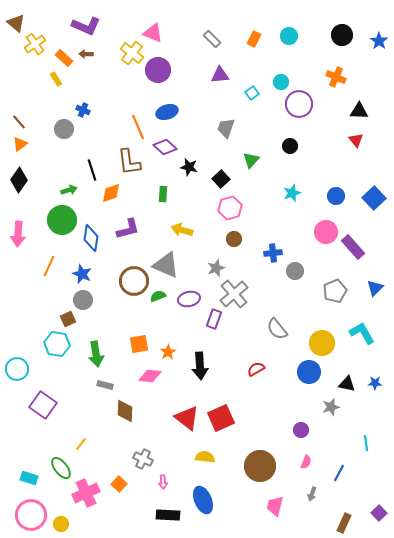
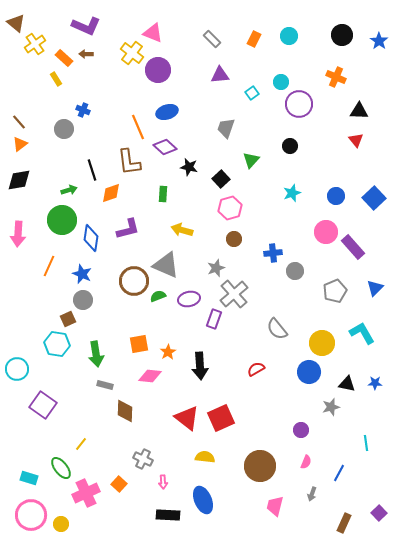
black diamond at (19, 180): rotated 45 degrees clockwise
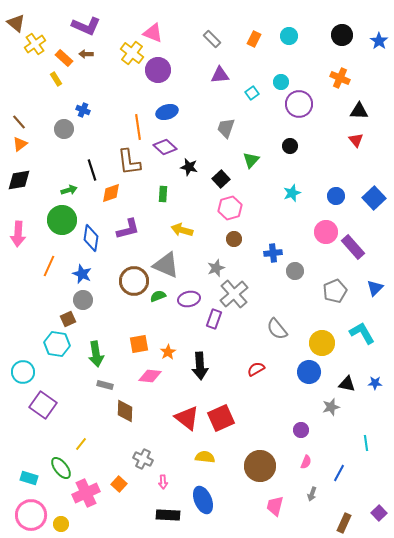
orange cross at (336, 77): moved 4 px right, 1 px down
orange line at (138, 127): rotated 15 degrees clockwise
cyan circle at (17, 369): moved 6 px right, 3 px down
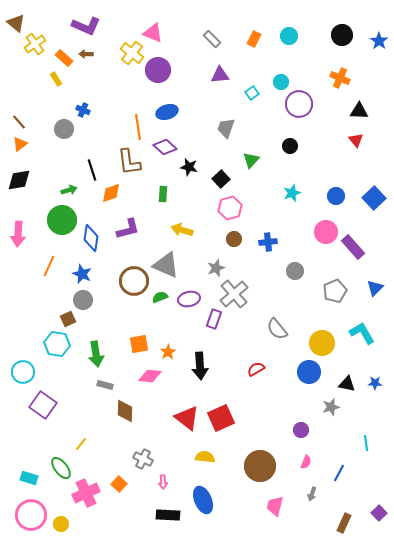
blue cross at (273, 253): moved 5 px left, 11 px up
green semicircle at (158, 296): moved 2 px right, 1 px down
